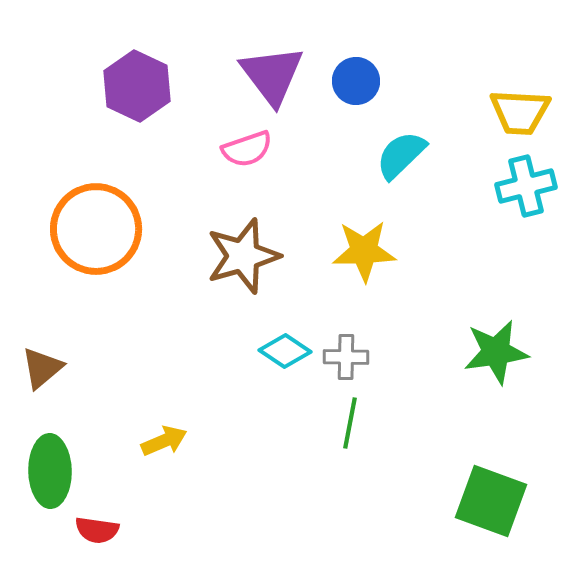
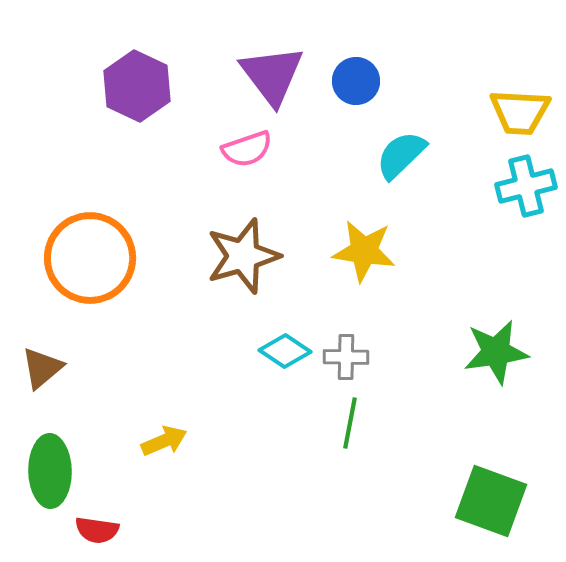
orange circle: moved 6 px left, 29 px down
yellow star: rotated 10 degrees clockwise
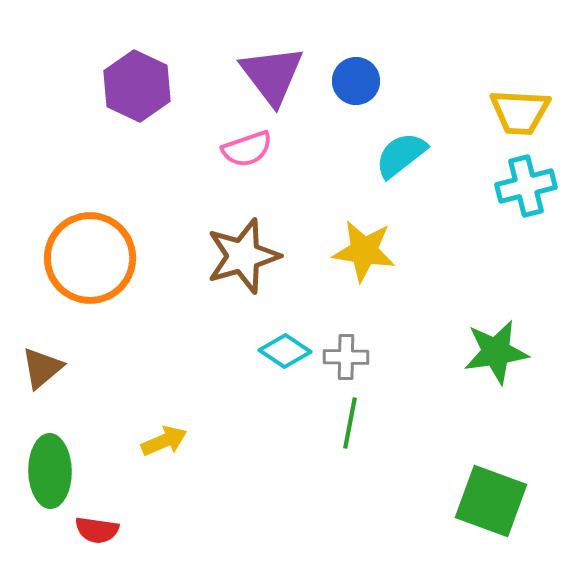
cyan semicircle: rotated 6 degrees clockwise
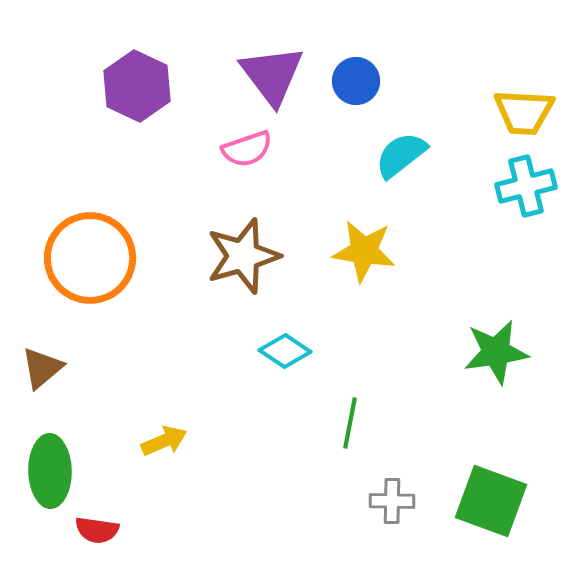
yellow trapezoid: moved 4 px right
gray cross: moved 46 px right, 144 px down
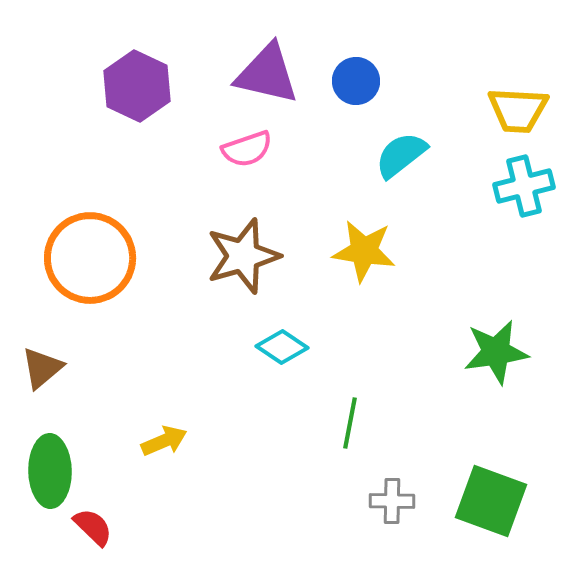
purple triangle: moved 5 px left, 1 px up; rotated 40 degrees counterclockwise
yellow trapezoid: moved 6 px left, 2 px up
cyan cross: moved 2 px left
cyan diamond: moved 3 px left, 4 px up
red semicircle: moved 4 px left, 3 px up; rotated 144 degrees counterclockwise
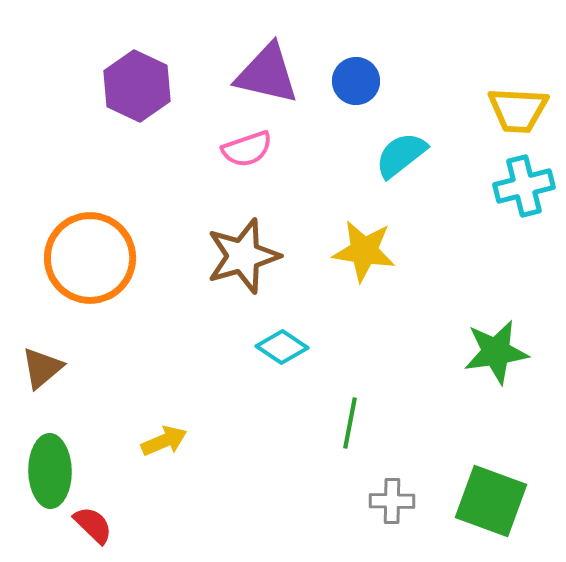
red semicircle: moved 2 px up
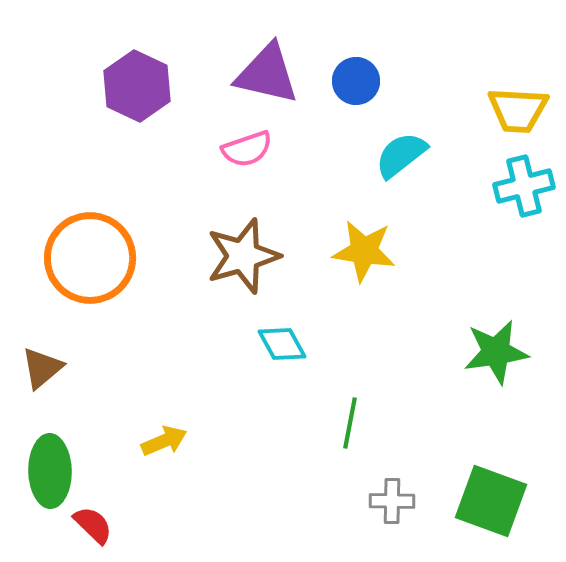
cyan diamond: moved 3 px up; rotated 27 degrees clockwise
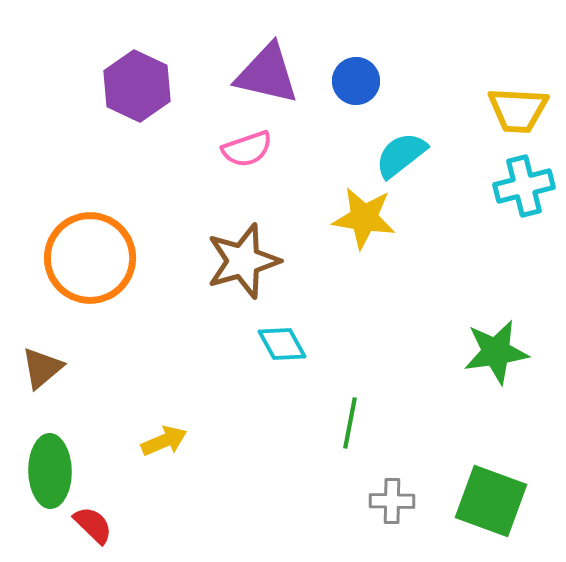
yellow star: moved 33 px up
brown star: moved 5 px down
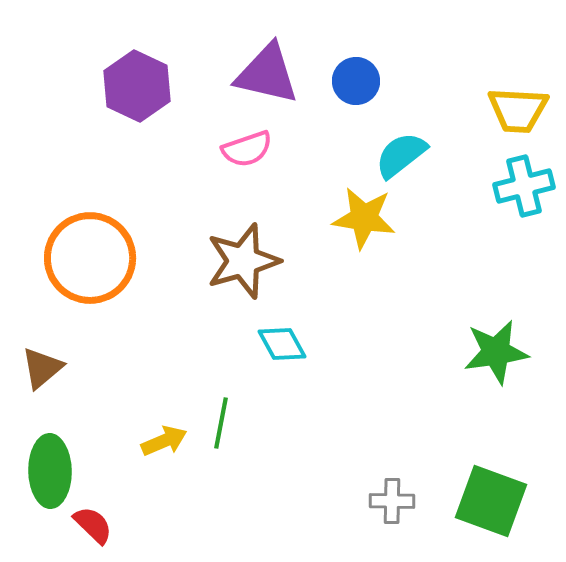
green line: moved 129 px left
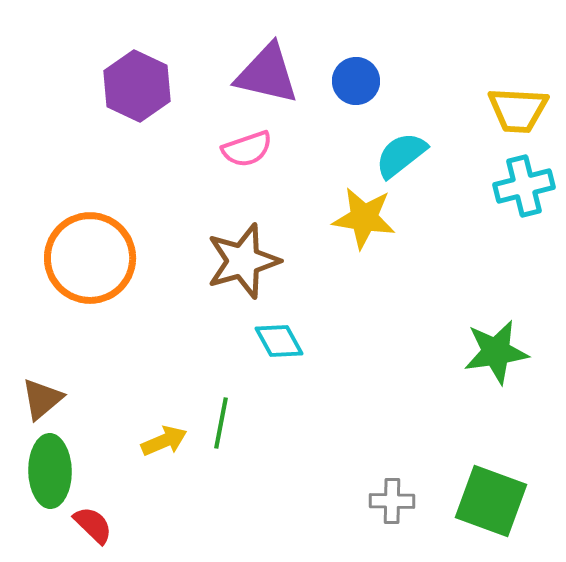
cyan diamond: moved 3 px left, 3 px up
brown triangle: moved 31 px down
